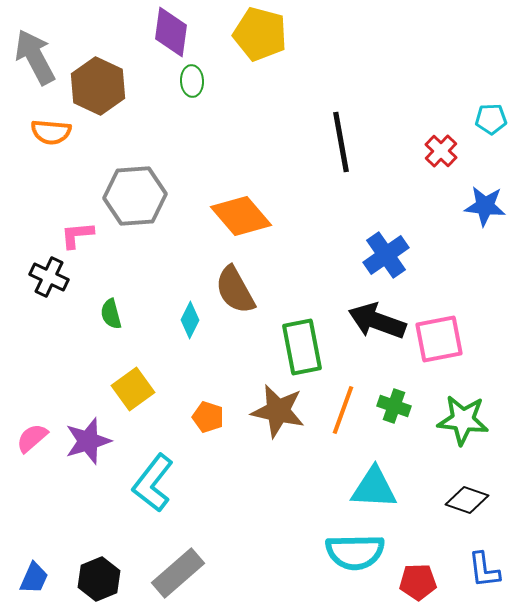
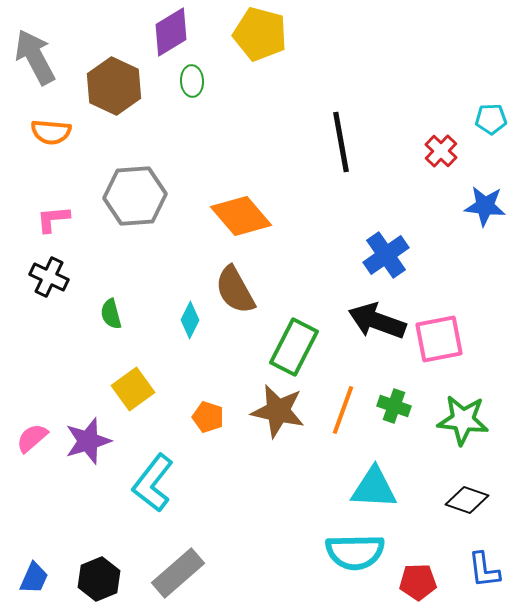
purple diamond: rotated 51 degrees clockwise
brown hexagon: moved 16 px right
pink L-shape: moved 24 px left, 16 px up
green rectangle: moved 8 px left; rotated 38 degrees clockwise
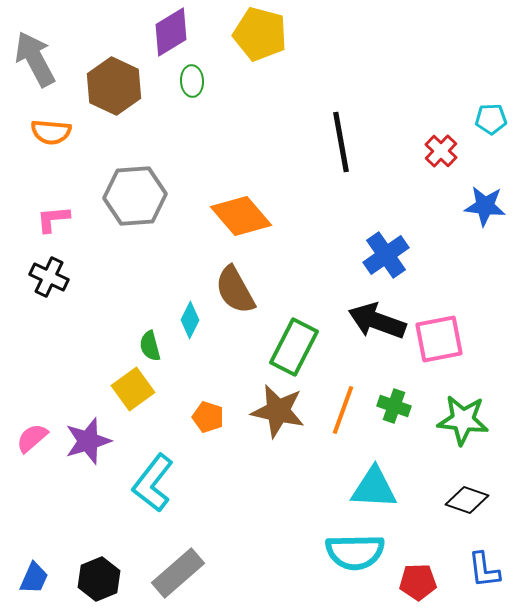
gray arrow: moved 2 px down
green semicircle: moved 39 px right, 32 px down
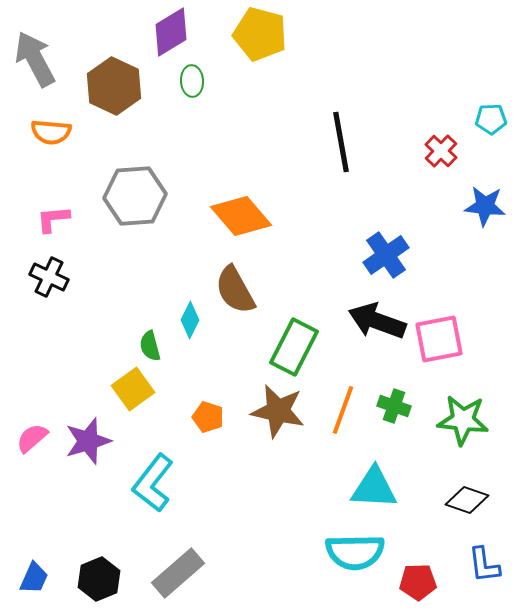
blue L-shape: moved 5 px up
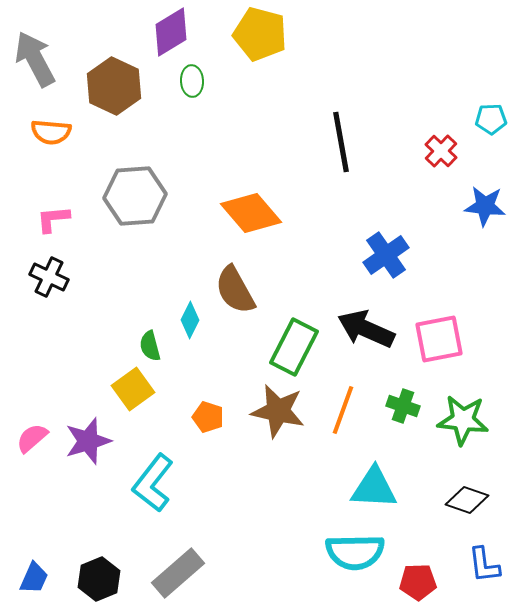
orange diamond: moved 10 px right, 3 px up
black arrow: moved 11 px left, 8 px down; rotated 4 degrees clockwise
green cross: moved 9 px right
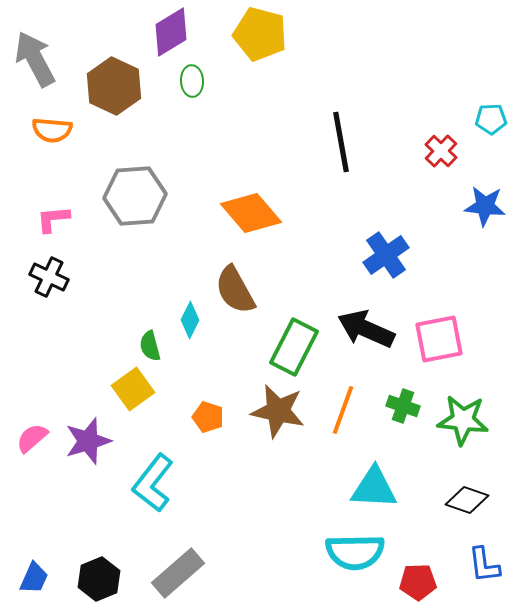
orange semicircle: moved 1 px right, 2 px up
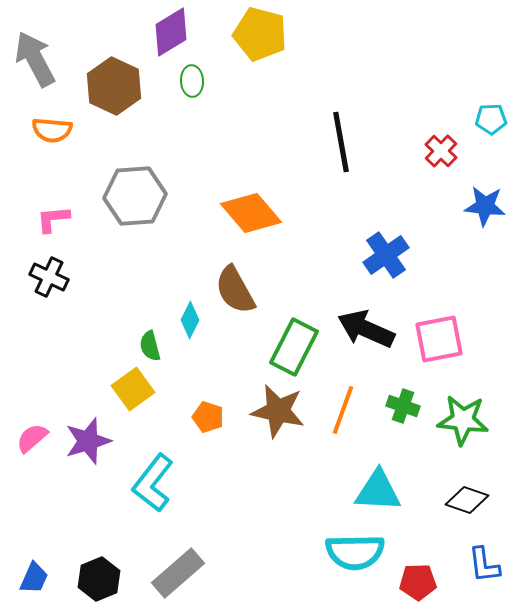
cyan triangle: moved 4 px right, 3 px down
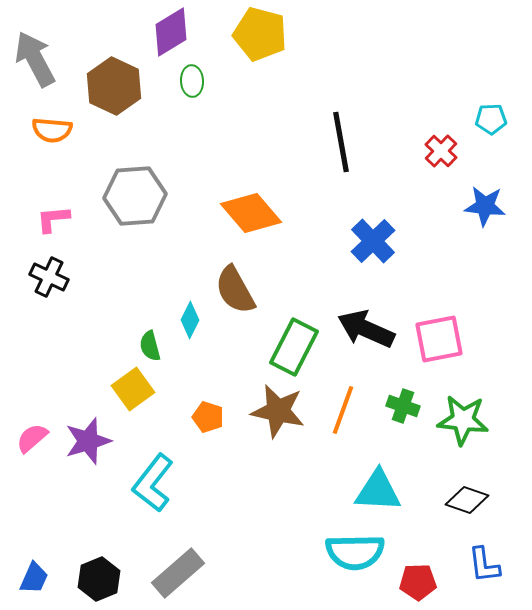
blue cross: moved 13 px left, 14 px up; rotated 9 degrees counterclockwise
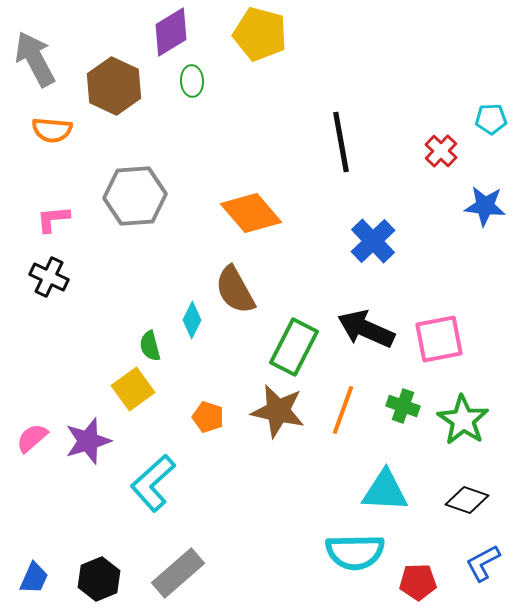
cyan diamond: moved 2 px right
green star: rotated 27 degrees clockwise
cyan L-shape: rotated 10 degrees clockwise
cyan triangle: moved 7 px right
blue L-shape: moved 1 px left, 2 px up; rotated 69 degrees clockwise
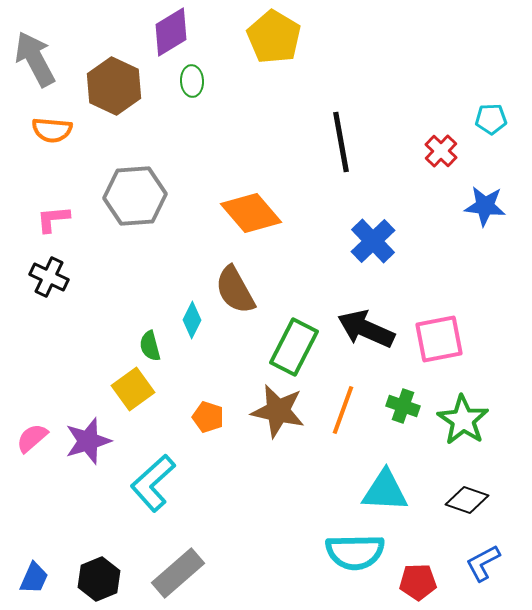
yellow pentagon: moved 14 px right, 3 px down; rotated 16 degrees clockwise
